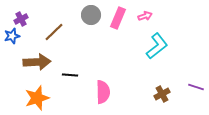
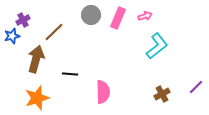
purple cross: moved 2 px right, 1 px down
brown arrow: moved 1 px left, 3 px up; rotated 72 degrees counterclockwise
black line: moved 1 px up
purple line: rotated 63 degrees counterclockwise
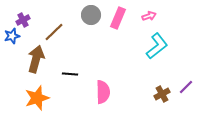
pink arrow: moved 4 px right
purple line: moved 10 px left
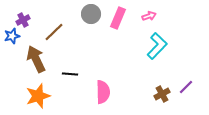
gray circle: moved 1 px up
cyan L-shape: rotated 8 degrees counterclockwise
brown arrow: rotated 40 degrees counterclockwise
orange star: moved 1 px right, 2 px up
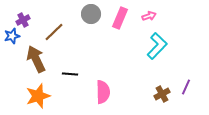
pink rectangle: moved 2 px right
purple line: rotated 21 degrees counterclockwise
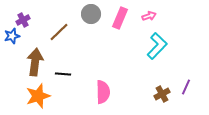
brown line: moved 5 px right
brown arrow: moved 1 px left, 3 px down; rotated 32 degrees clockwise
black line: moved 7 px left
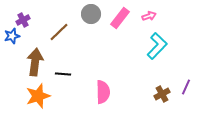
pink rectangle: rotated 15 degrees clockwise
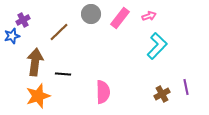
purple line: rotated 35 degrees counterclockwise
